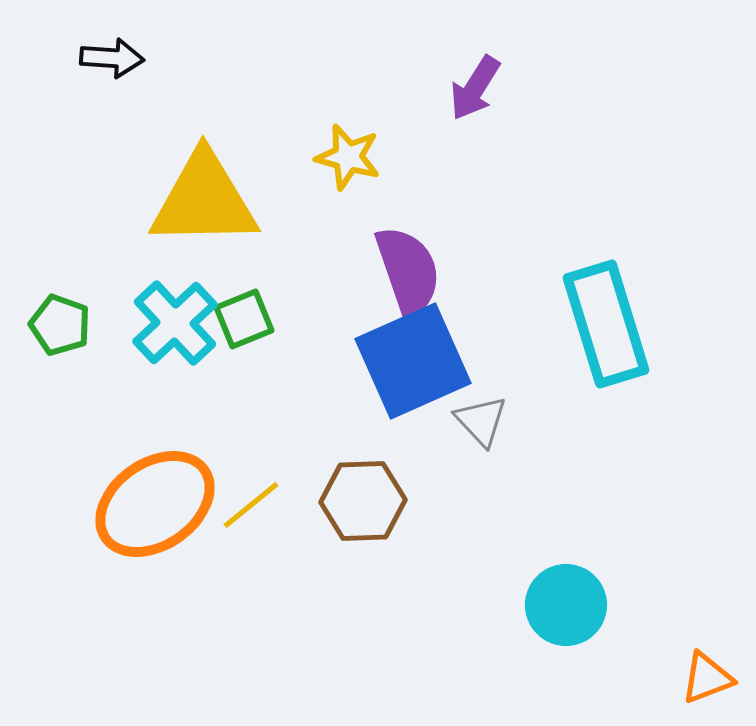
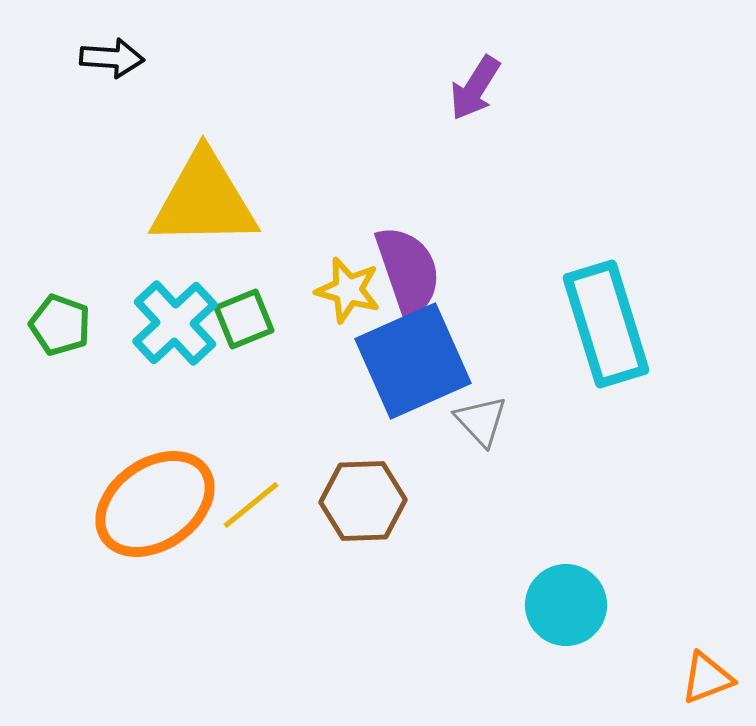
yellow star: moved 133 px down
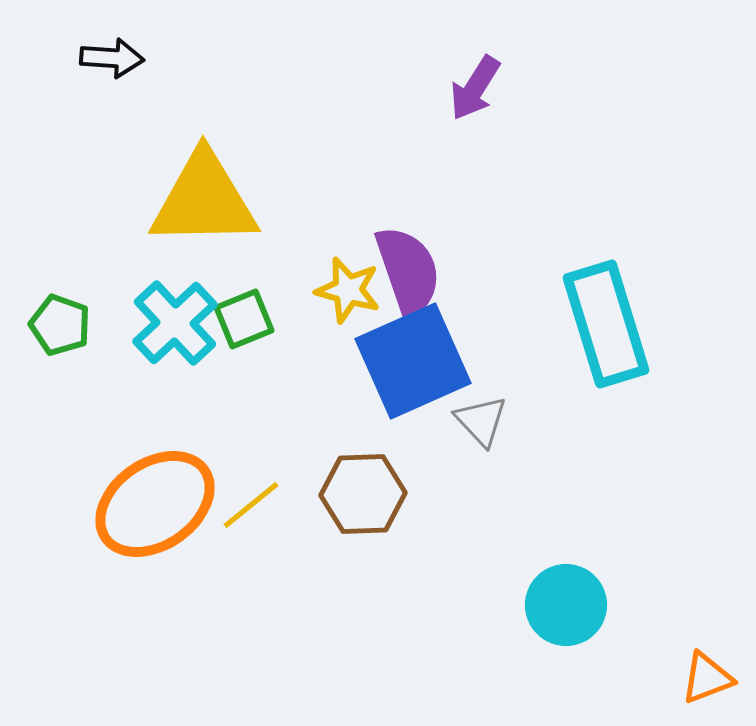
brown hexagon: moved 7 px up
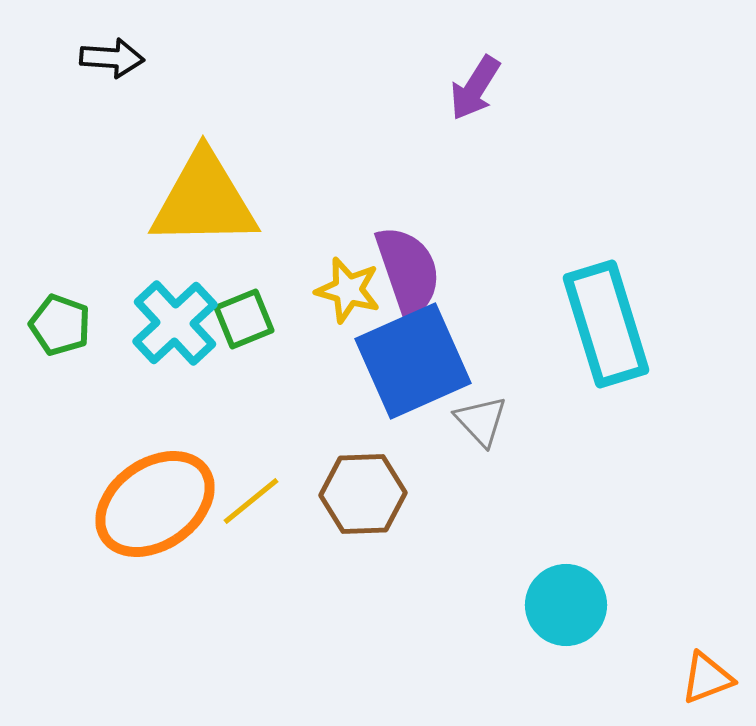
yellow line: moved 4 px up
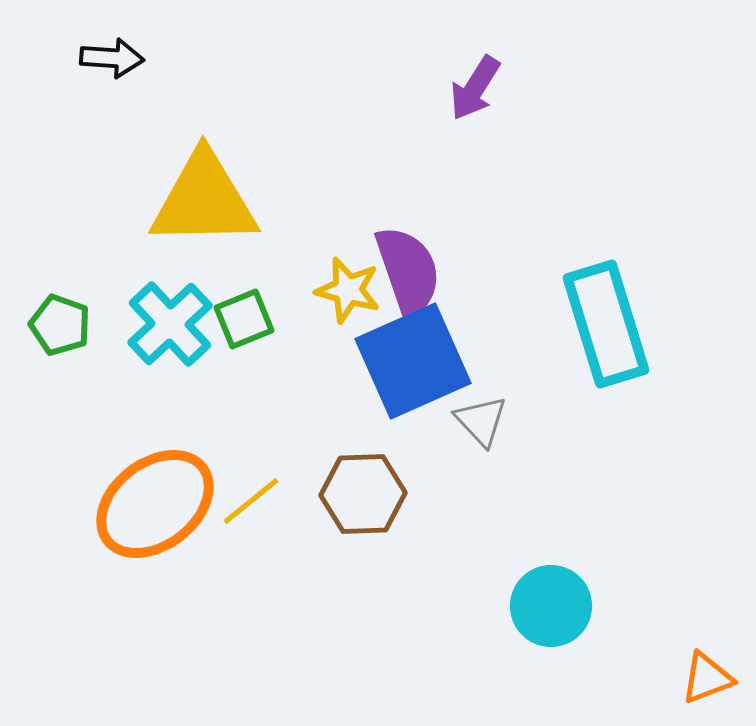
cyan cross: moved 5 px left, 1 px down
orange ellipse: rotated 3 degrees counterclockwise
cyan circle: moved 15 px left, 1 px down
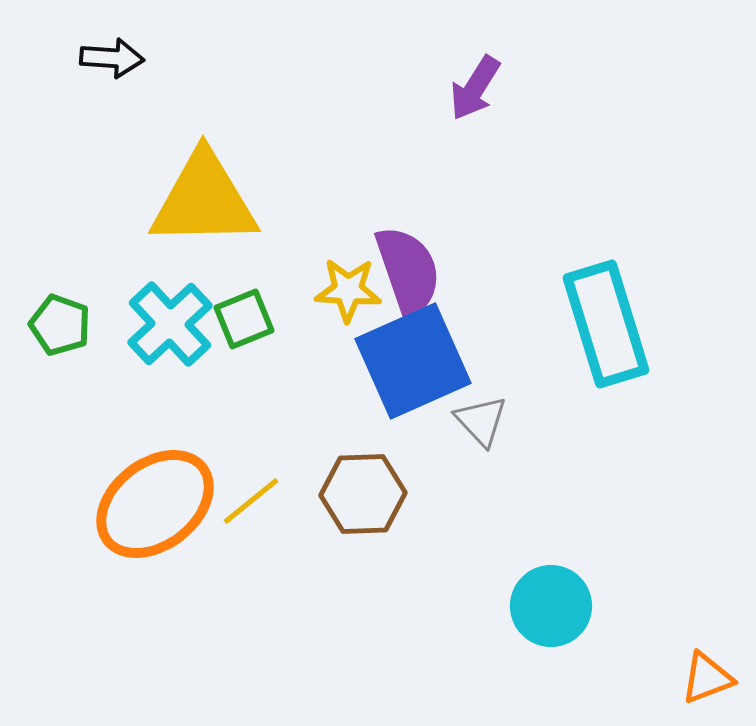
yellow star: rotated 12 degrees counterclockwise
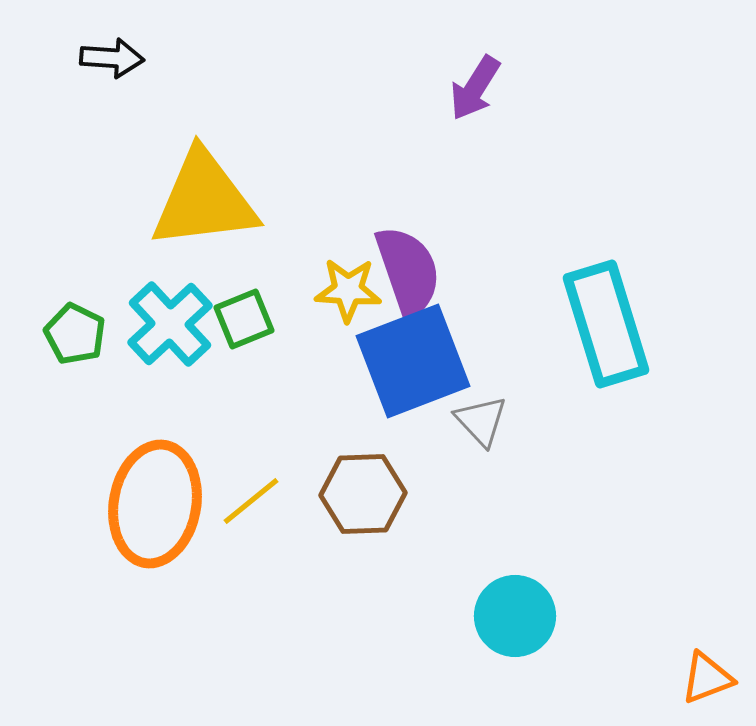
yellow triangle: rotated 6 degrees counterclockwise
green pentagon: moved 15 px right, 9 px down; rotated 6 degrees clockwise
blue square: rotated 3 degrees clockwise
orange ellipse: rotated 42 degrees counterclockwise
cyan circle: moved 36 px left, 10 px down
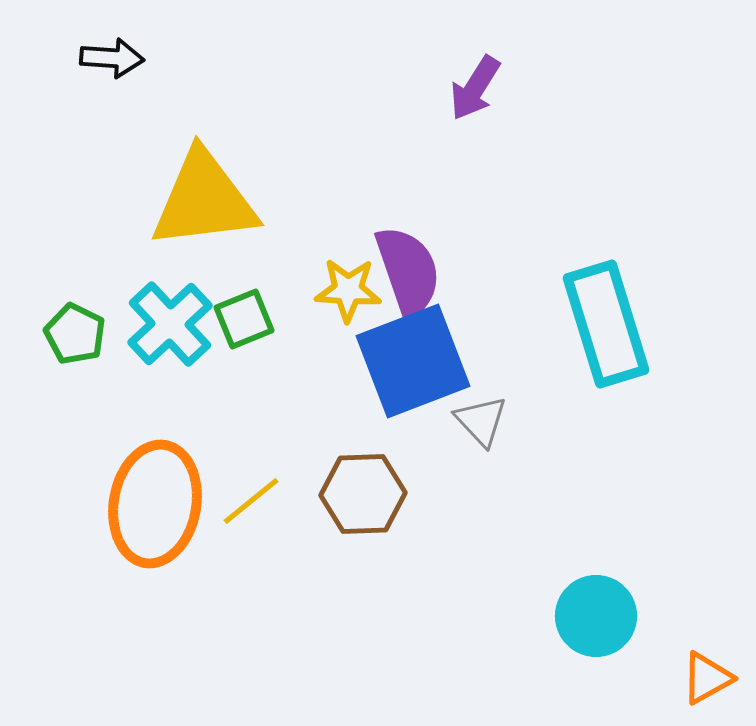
cyan circle: moved 81 px right
orange triangle: rotated 8 degrees counterclockwise
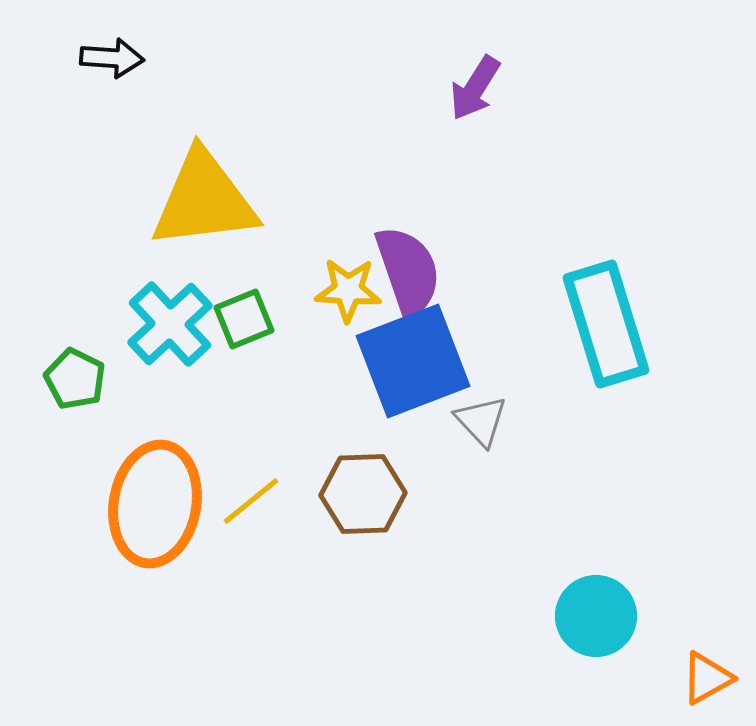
green pentagon: moved 45 px down
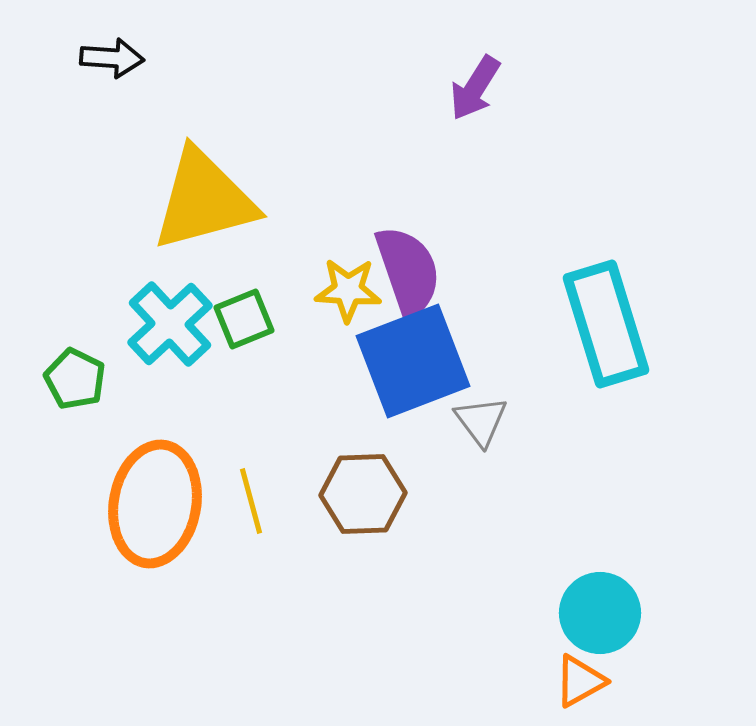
yellow triangle: rotated 8 degrees counterclockwise
gray triangle: rotated 6 degrees clockwise
yellow line: rotated 66 degrees counterclockwise
cyan circle: moved 4 px right, 3 px up
orange triangle: moved 127 px left, 3 px down
